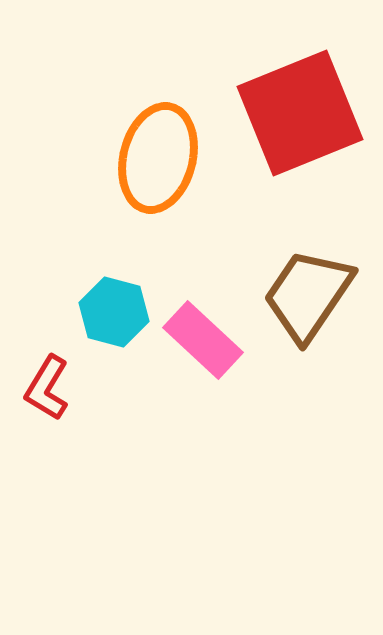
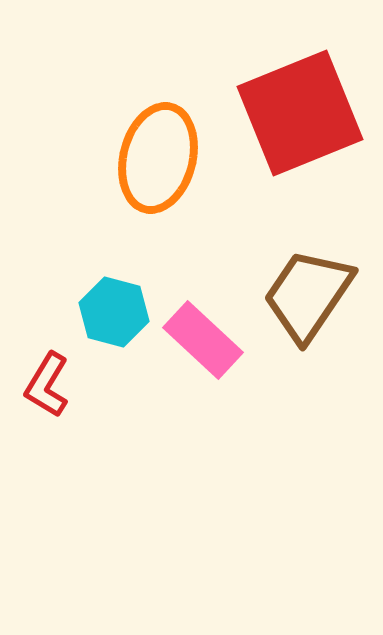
red L-shape: moved 3 px up
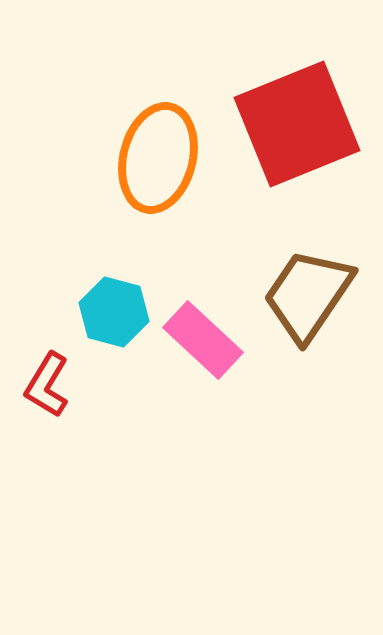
red square: moved 3 px left, 11 px down
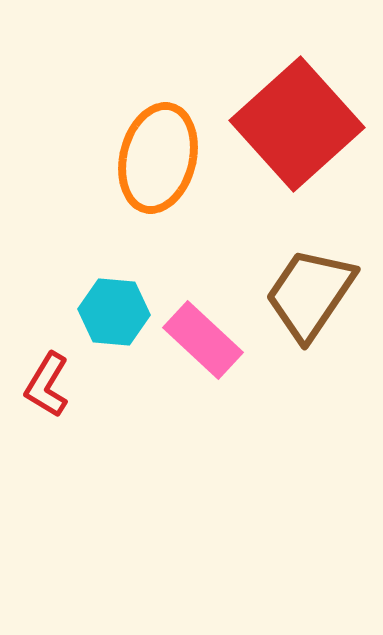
red square: rotated 20 degrees counterclockwise
brown trapezoid: moved 2 px right, 1 px up
cyan hexagon: rotated 10 degrees counterclockwise
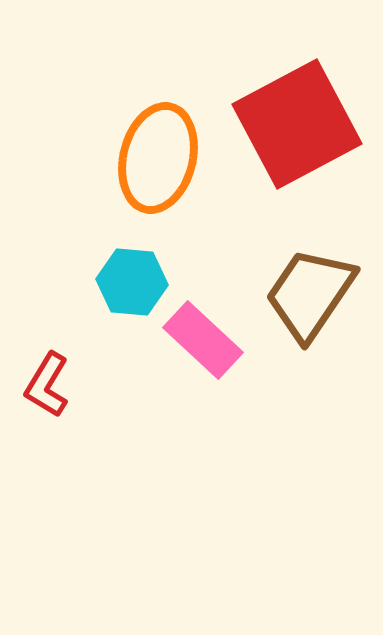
red square: rotated 14 degrees clockwise
cyan hexagon: moved 18 px right, 30 px up
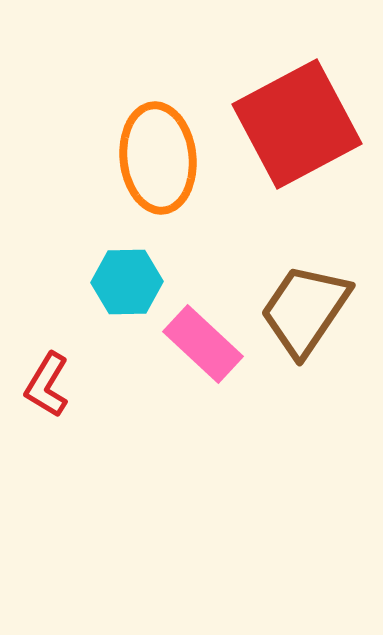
orange ellipse: rotated 20 degrees counterclockwise
cyan hexagon: moved 5 px left; rotated 6 degrees counterclockwise
brown trapezoid: moved 5 px left, 16 px down
pink rectangle: moved 4 px down
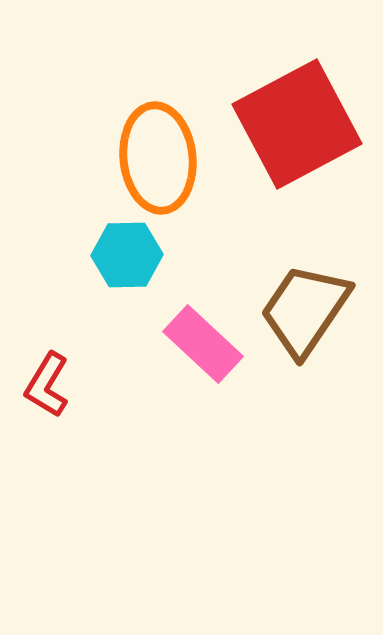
cyan hexagon: moved 27 px up
